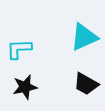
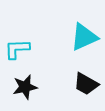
cyan L-shape: moved 2 px left
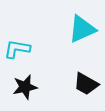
cyan triangle: moved 2 px left, 8 px up
cyan L-shape: rotated 12 degrees clockwise
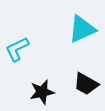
cyan L-shape: rotated 36 degrees counterclockwise
black star: moved 17 px right, 5 px down
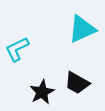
black trapezoid: moved 9 px left, 1 px up
black star: rotated 15 degrees counterclockwise
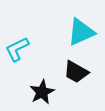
cyan triangle: moved 1 px left, 3 px down
black trapezoid: moved 1 px left, 11 px up
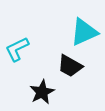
cyan triangle: moved 3 px right
black trapezoid: moved 6 px left, 6 px up
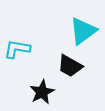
cyan triangle: moved 1 px left, 1 px up; rotated 12 degrees counterclockwise
cyan L-shape: rotated 36 degrees clockwise
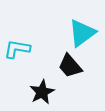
cyan triangle: moved 1 px left, 2 px down
black trapezoid: rotated 20 degrees clockwise
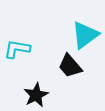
cyan triangle: moved 3 px right, 2 px down
black star: moved 6 px left, 3 px down
